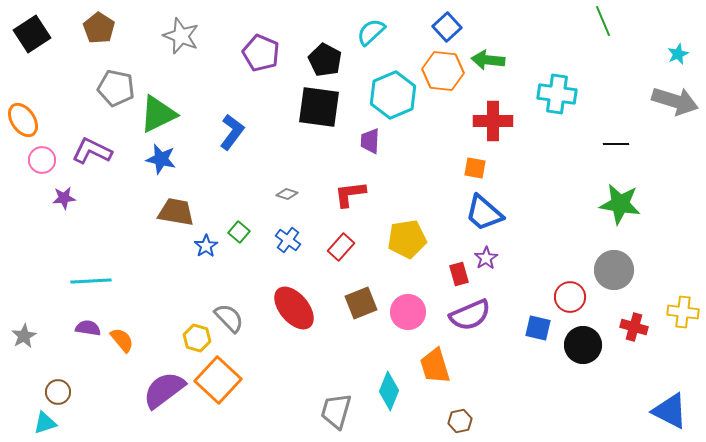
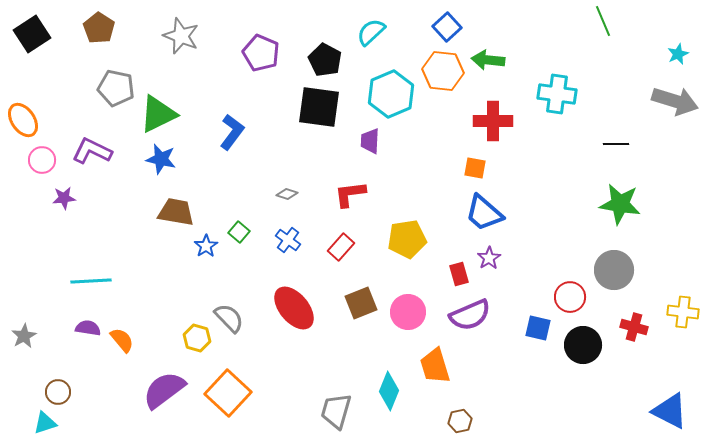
cyan hexagon at (393, 95): moved 2 px left, 1 px up
purple star at (486, 258): moved 3 px right
orange square at (218, 380): moved 10 px right, 13 px down
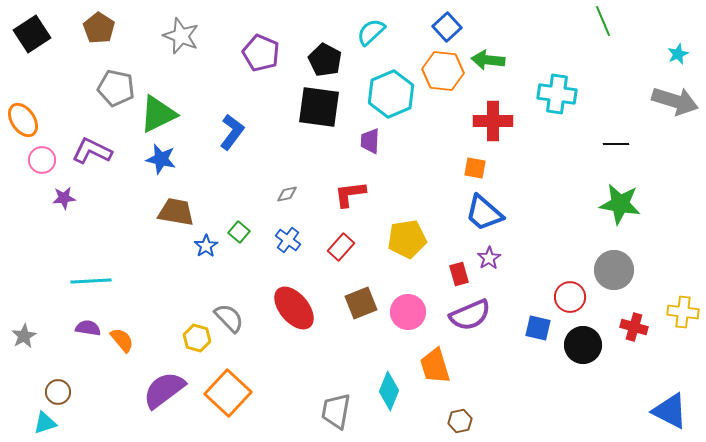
gray diamond at (287, 194): rotated 30 degrees counterclockwise
gray trapezoid at (336, 411): rotated 6 degrees counterclockwise
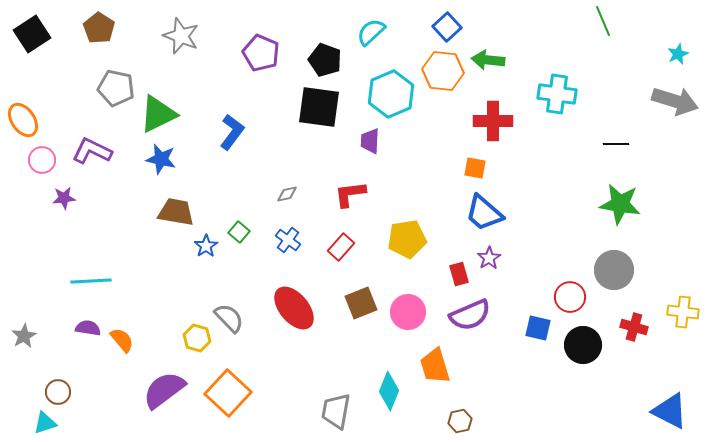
black pentagon at (325, 60): rotated 8 degrees counterclockwise
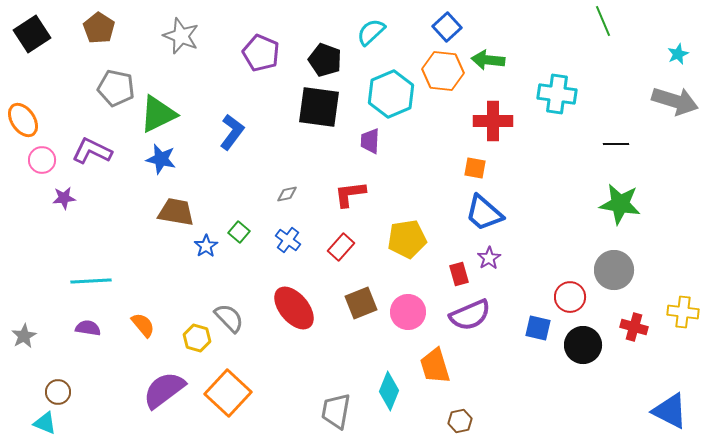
orange semicircle at (122, 340): moved 21 px right, 15 px up
cyan triangle at (45, 423): rotated 40 degrees clockwise
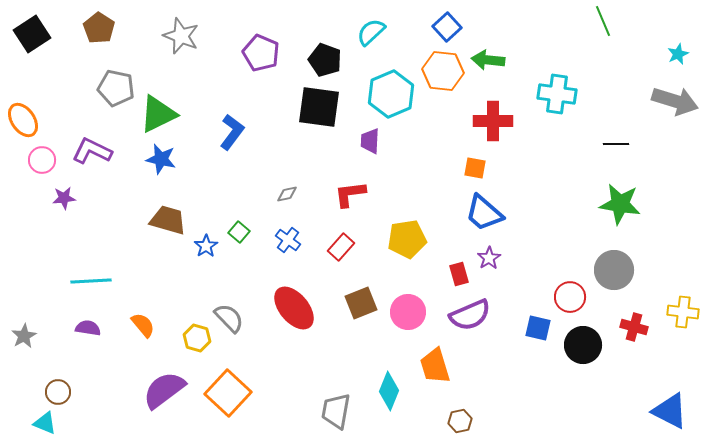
brown trapezoid at (176, 212): moved 8 px left, 8 px down; rotated 6 degrees clockwise
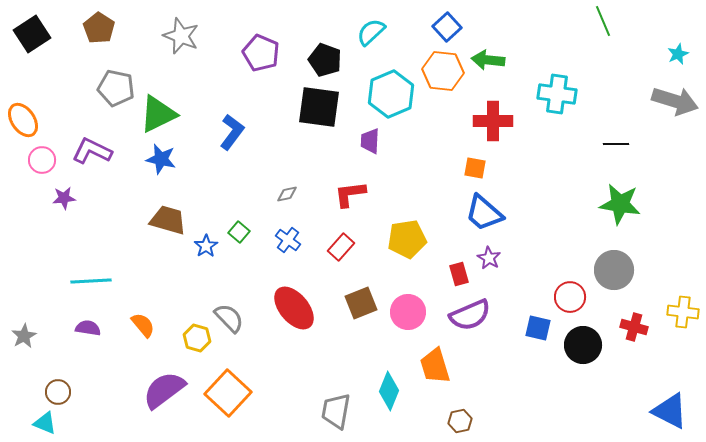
purple star at (489, 258): rotated 10 degrees counterclockwise
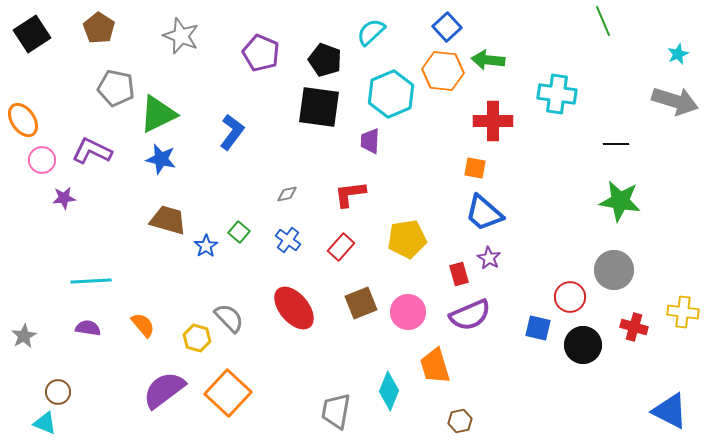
green star at (620, 204): moved 3 px up
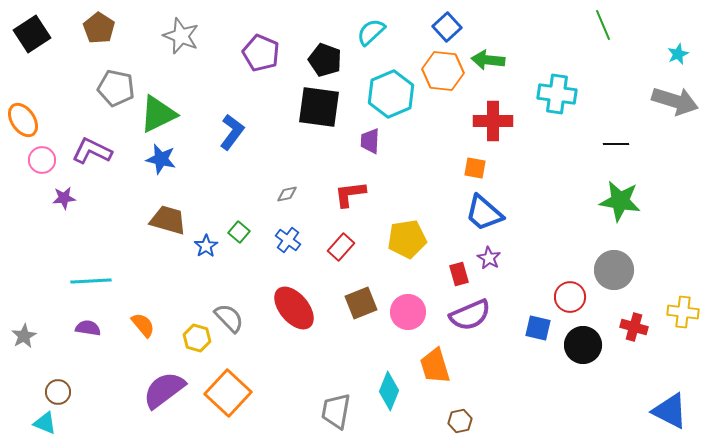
green line at (603, 21): moved 4 px down
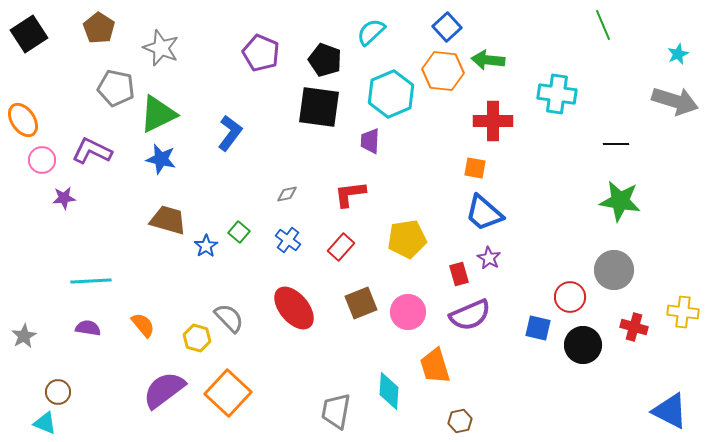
black square at (32, 34): moved 3 px left
gray star at (181, 36): moved 20 px left, 12 px down
blue L-shape at (232, 132): moved 2 px left, 1 px down
cyan diamond at (389, 391): rotated 18 degrees counterclockwise
